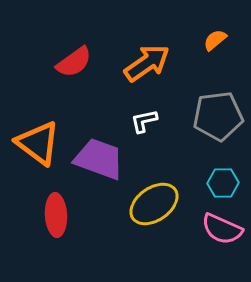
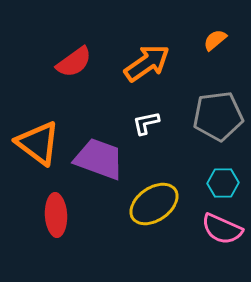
white L-shape: moved 2 px right, 2 px down
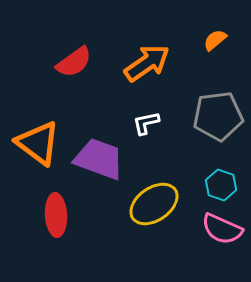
cyan hexagon: moved 2 px left, 2 px down; rotated 20 degrees clockwise
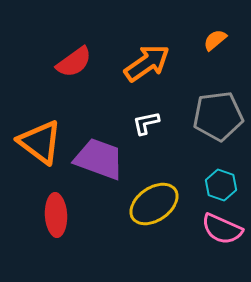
orange triangle: moved 2 px right, 1 px up
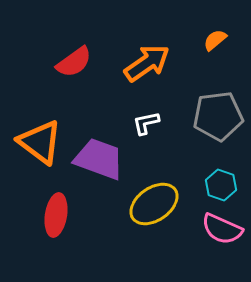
red ellipse: rotated 12 degrees clockwise
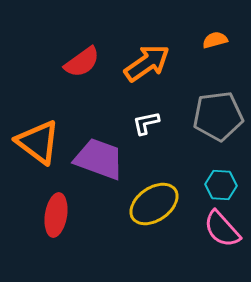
orange semicircle: rotated 25 degrees clockwise
red semicircle: moved 8 px right
orange triangle: moved 2 px left
cyan hexagon: rotated 16 degrees counterclockwise
pink semicircle: rotated 24 degrees clockwise
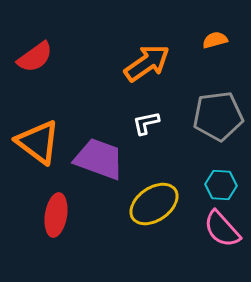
red semicircle: moved 47 px left, 5 px up
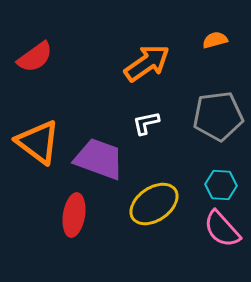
red ellipse: moved 18 px right
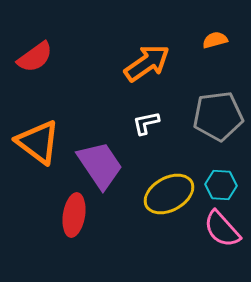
purple trapezoid: moved 1 px right, 6 px down; rotated 36 degrees clockwise
yellow ellipse: moved 15 px right, 10 px up; rotated 6 degrees clockwise
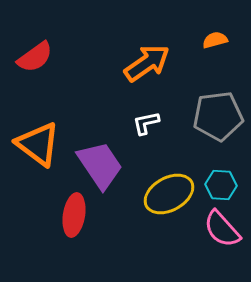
orange triangle: moved 2 px down
